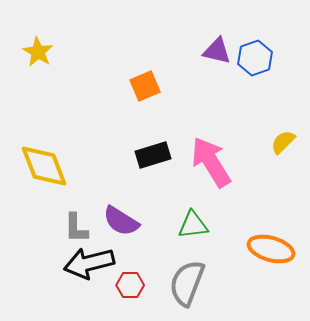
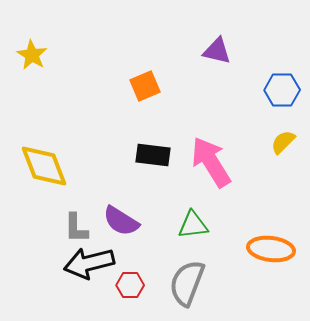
yellow star: moved 6 px left, 3 px down
blue hexagon: moved 27 px right, 32 px down; rotated 20 degrees clockwise
black rectangle: rotated 24 degrees clockwise
orange ellipse: rotated 9 degrees counterclockwise
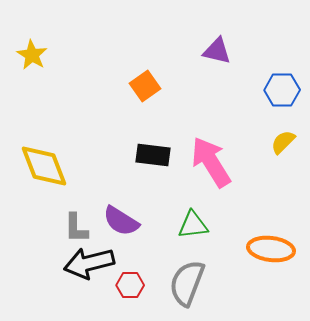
orange square: rotated 12 degrees counterclockwise
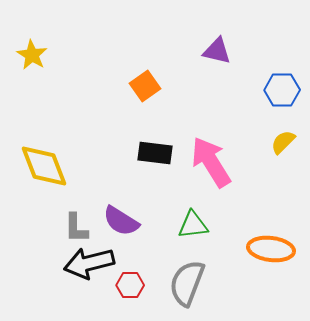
black rectangle: moved 2 px right, 2 px up
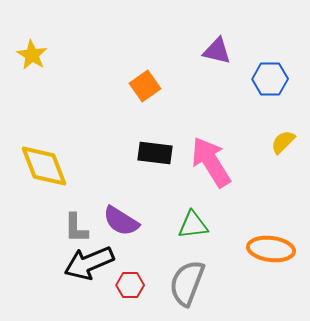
blue hexagon: moved 12 px left, 11 px up
black arrow: rotated 9 degrees counterclockwise
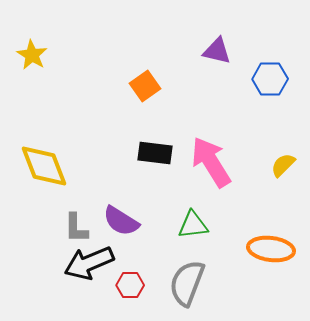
yellow semicircle: moved 23 px down
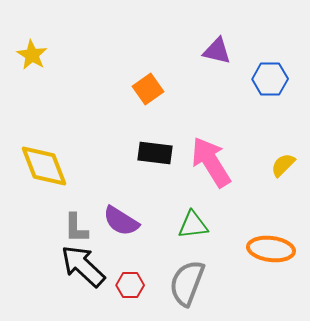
orange square: moved 3 px right, 3 px down
black arrow: moved 6 px left, 3 px down; rotated 66 degrees clockwise
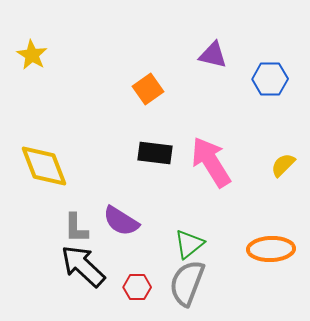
purple triangle: moved 4 px left, 4 px down
green triangle: moved 4 px left, 19 px down; rotated 32 degrees counterclockwise
orange ellipse: rotated 9 degrees counterclockwise
red hexagon: moved 7 px right, 2 px down
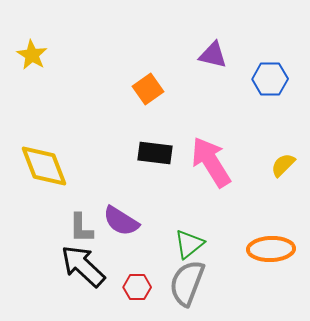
gray L-shape: moved 5 px right
